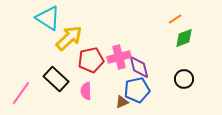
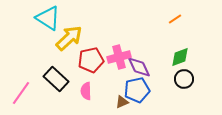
green diamond: moved 4 px left, 19 px down
purple diamond: rotated 10 degrees counterclockwise
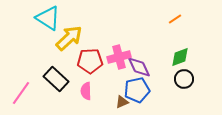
red pentagon: moved 1 px left, 1 px down; rotated 10 degrees clockwise
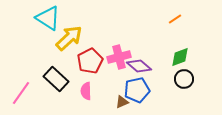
red pentagon: rotated 25 degrees counterclockwise
purple diamond: moved 1 px up; rotated 25 degrees counterclockwise
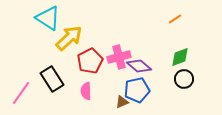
black rectangle: moved 4 px left; rotated 15 degrees clockwise
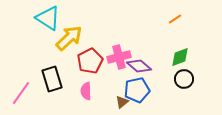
black rectangle: rotated 15 degrees clockwise
brown triangle: rotated 16 degrees counterclockwise
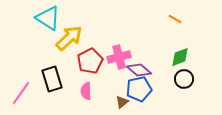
orange line: rotated 64 degrees clockwise
purple diamond: moved 4 px down
blue pentagon: moved 2 px right, 1 px up
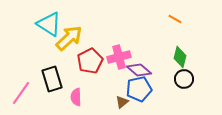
cyan triangle: moved 1 px right, 6 px down
green diamond: rotated 55 degrees counterclockwise
pink semicircle: moved 10 px left, 6 px down
